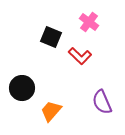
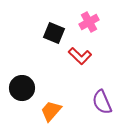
pink cross: rotated 24 degrees clockwise
black square: moved 3 px right, 4 px up
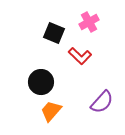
black circle: moved 19 px right, 6 px up
purple semicircle: rotated 115 degrees counterclockwise
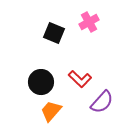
red L-shape: moved 23 px down
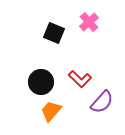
pink cross: rotated 12 degrees counterclockwise
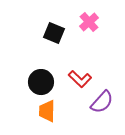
orange trapezoid: moved 4 px left; rotated 40 degrees counterclockwise
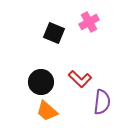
pink cross: rotated 12 degrees clockwise
purple semicircle: rotated 35 degrees counterclockwise
orange trapezoid: rotated 50 degrees counterclockwise
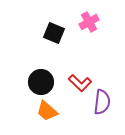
red L-shape: moved 4 px down
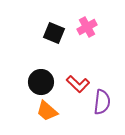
pink cross: moved 2 px left, 5 px down
red L-shape: moved 2 px left, 1 px down
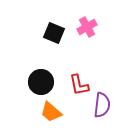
red L-shape: moved 1 px right, 1 px down; rotated 35 degrees clockwise
purple semicircle: moved 3 px down
orange trapezoid: moved 4 px right, 1 px down
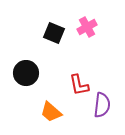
black circle: moved 15 px left, 9 px up
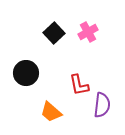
pink cross: moved 1 px right, 5 px down
black square: rotated 25 degrees clockwise
